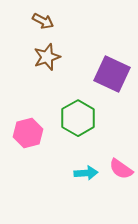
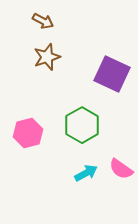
green hexagon: moved 4 px right, 7 px down
cyan arrow: rotated 25 degrees counterclockwise
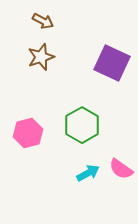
brown star: moved 6 px left
purple square: moved 11 px up
cyan arrow: moved 2 px right
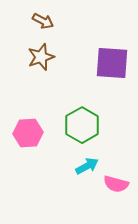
purple square: rotated 21 degrees counterclockwise
pink hexagon: rotated 12 degrees clockwise
pink semicircle: moved 5 px left, 15 px down; rotated 20 degrees counterclockwise
cyan arrow: moved 1 px left, 7 px up
